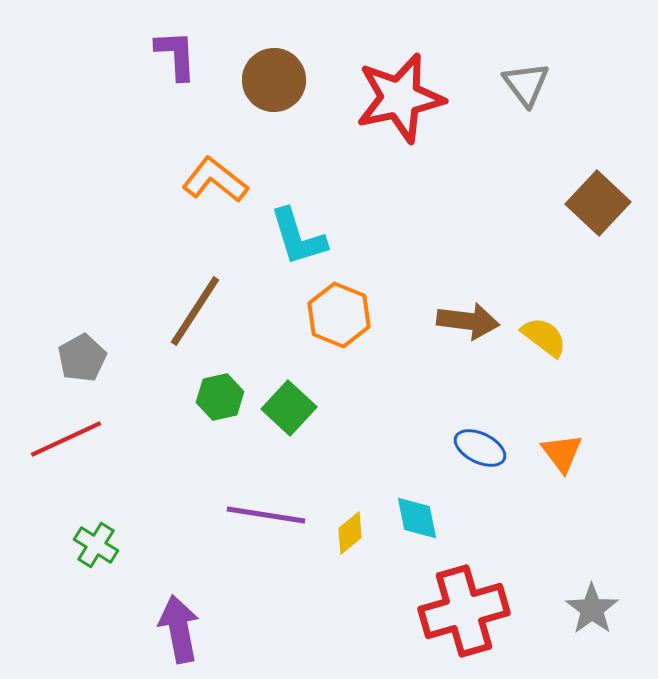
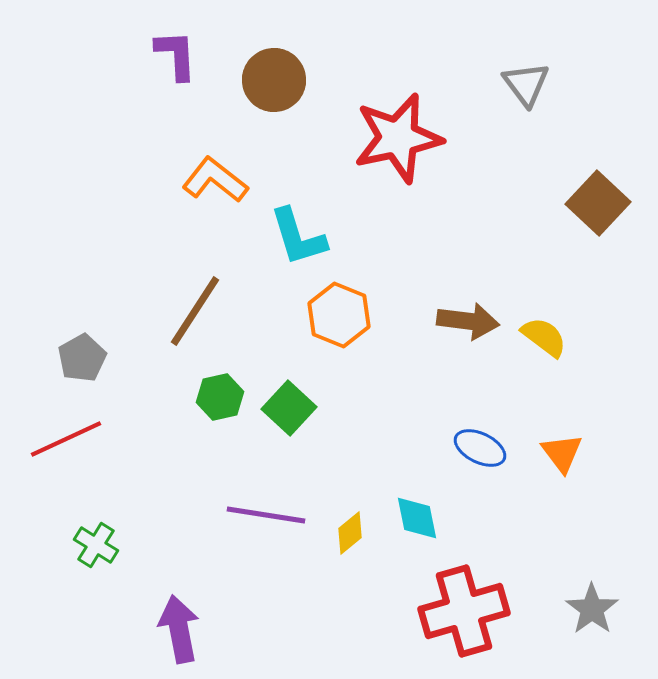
red star: moved 2 px left, 40 px down
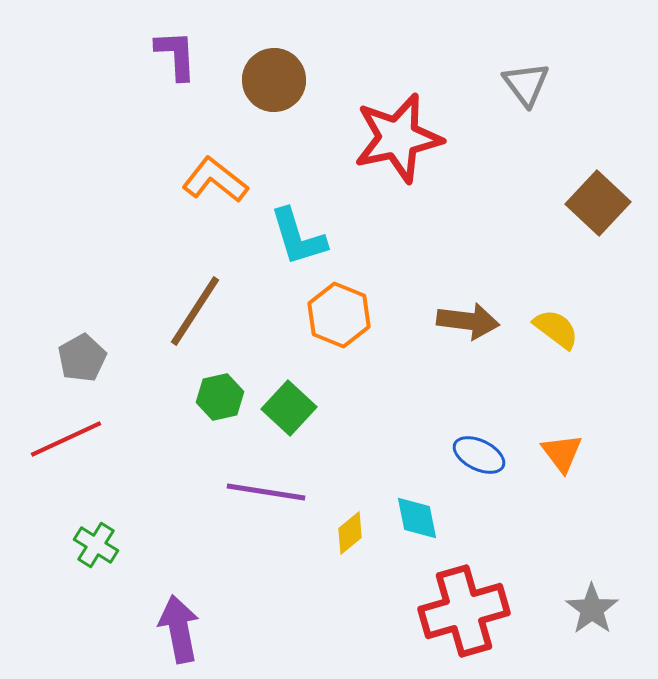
yellow semicircle: moved 12 px right, 8 px up
blue ellipse: moved 1 px left, 7 px down
purple line: moved 23 px up
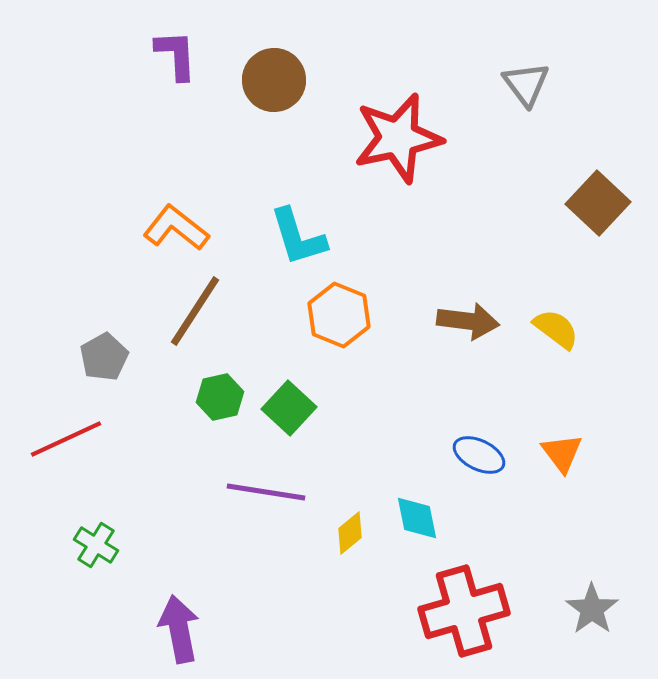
orange L-shape: moved 39 px left, 48 px down
gray pentagon: moved 22 px right, 1 px up
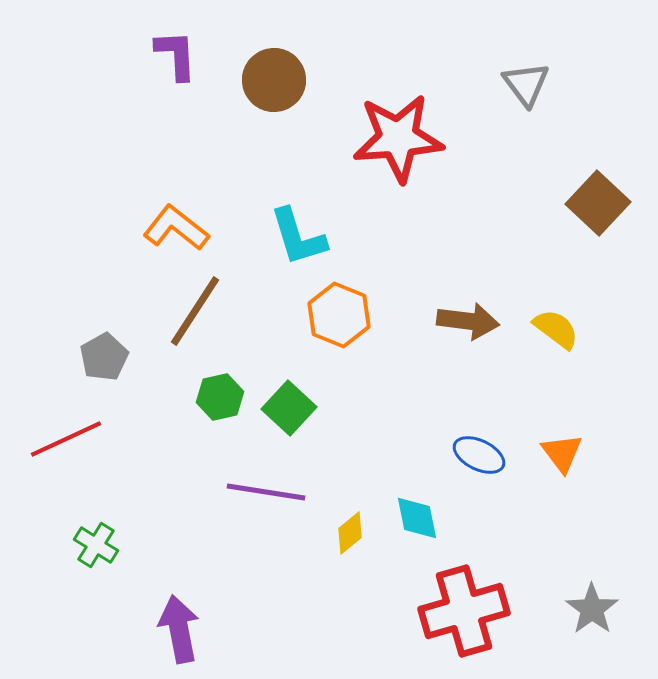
red star: rotated 8 degrees clockwise
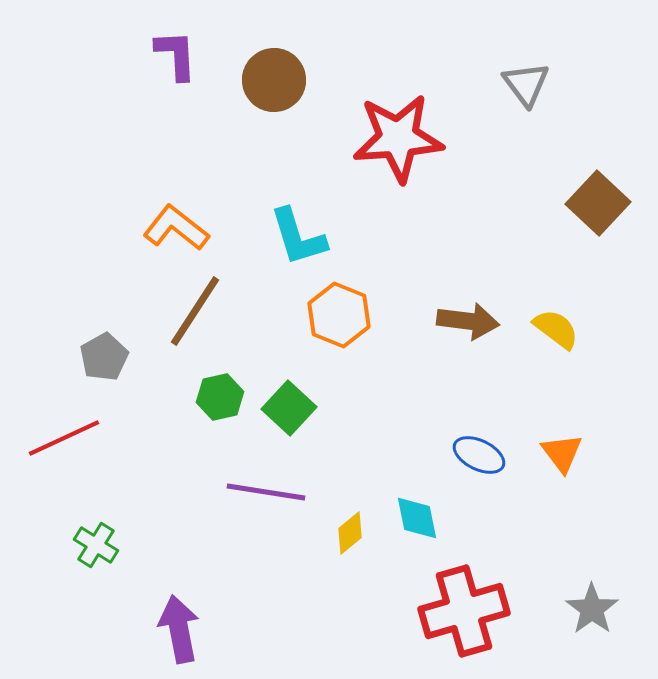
red line: moved 2 px left, 1 px up
